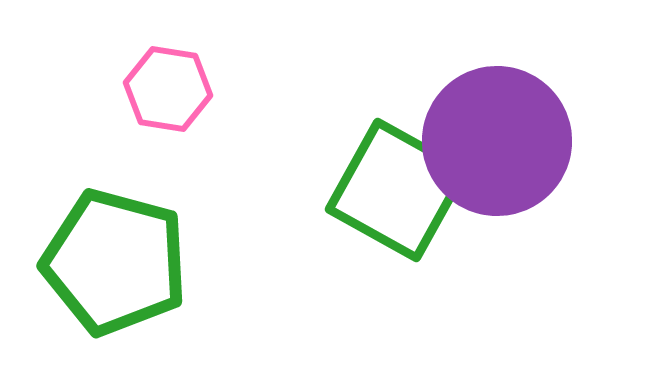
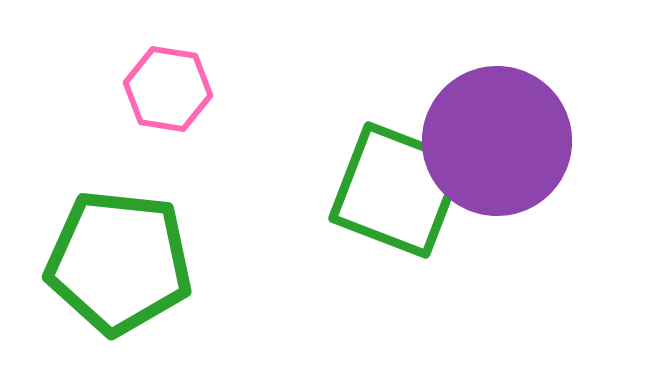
green square: rotated 8 degrees counterclockwise
green pentagon: moved 4 px right; rotated 9 degrees counterclockwise
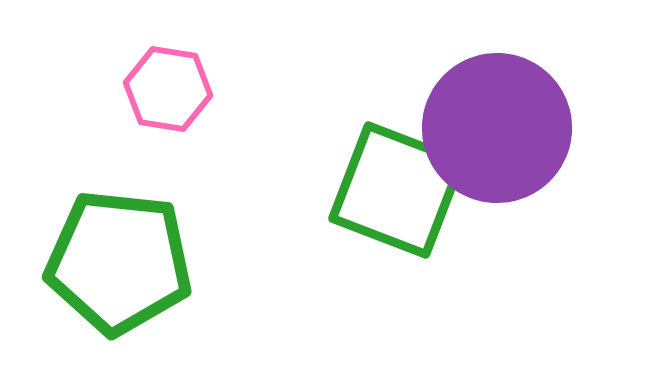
purple circle: moved 13 px up
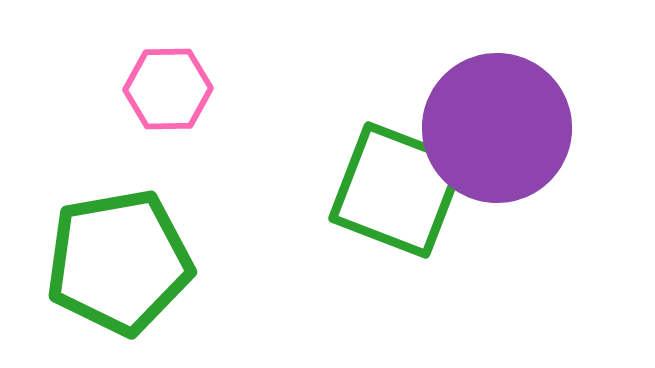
pink hexagon: rotated 10 degrees counterclockwise
green pentagon: rotated 16 degrees counterclockwise
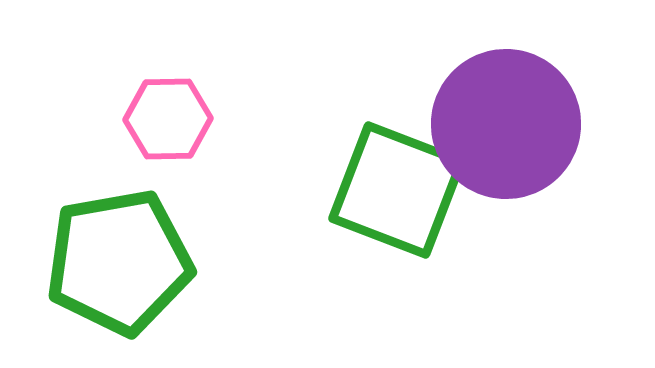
pink hexagon: moved 30 px down
purple circle: moved 9 px right, 4 px up
